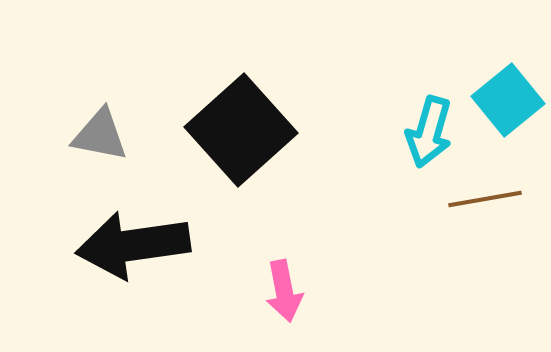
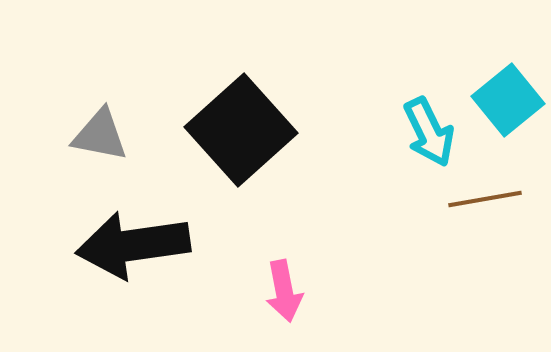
cyan arrow: rotated 42 degrees counterclockwise
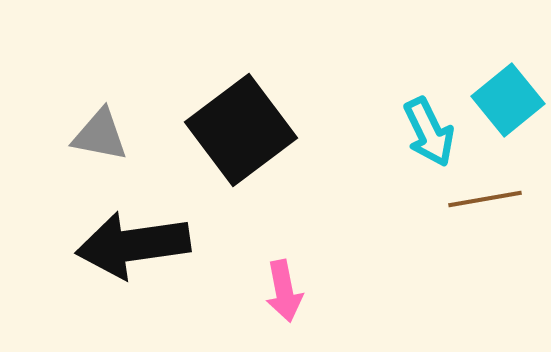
black square: rotated 5 degrees clockwise
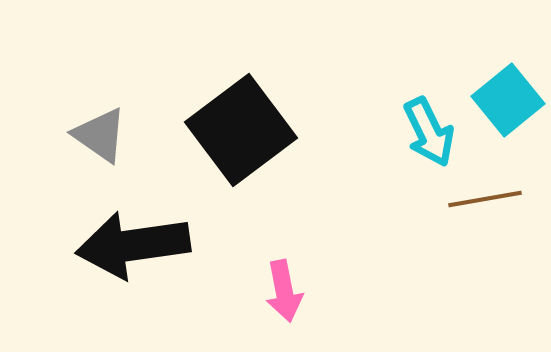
gray triangle: rotated 24 degrees clockwise
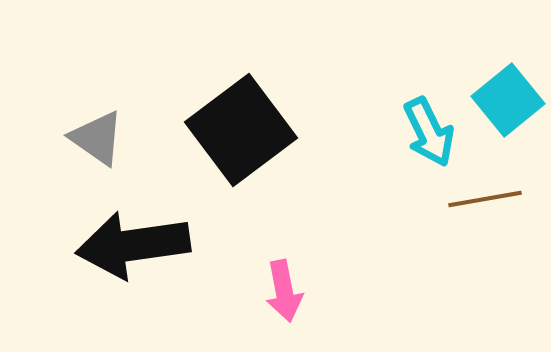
gray triangle: moved 3 px left, 3 px down
